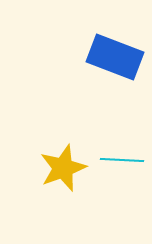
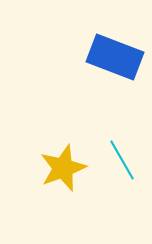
cyan line: rotated 57 degrees clockwise
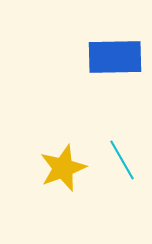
blue rectangle: rotated 22 degrees counterclockwise
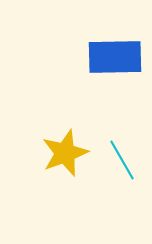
yellow star: moved 2 px right, 15 px up
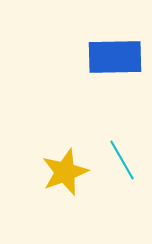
yellow star: moved 19 px down
